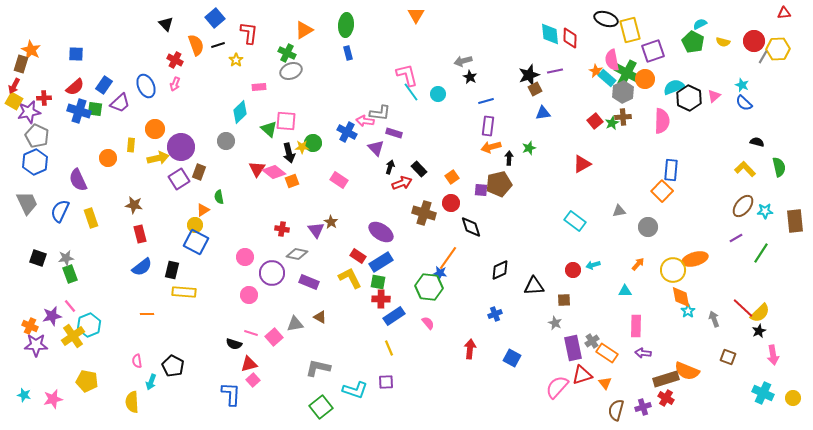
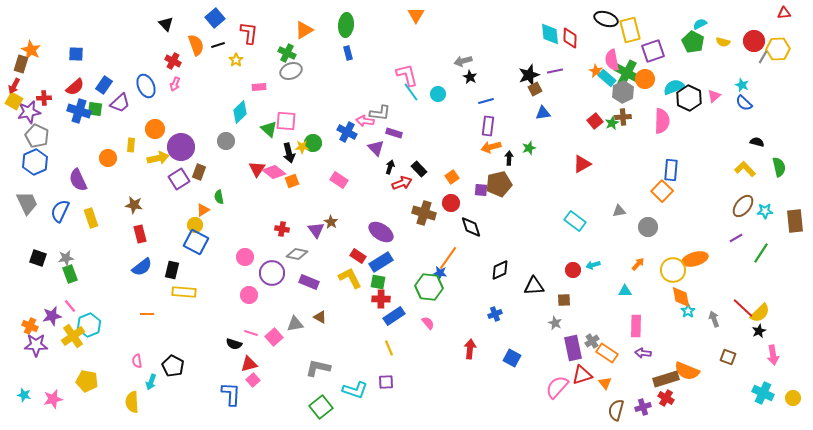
red cross at (175, 60): moved 2 px left, 1 px down
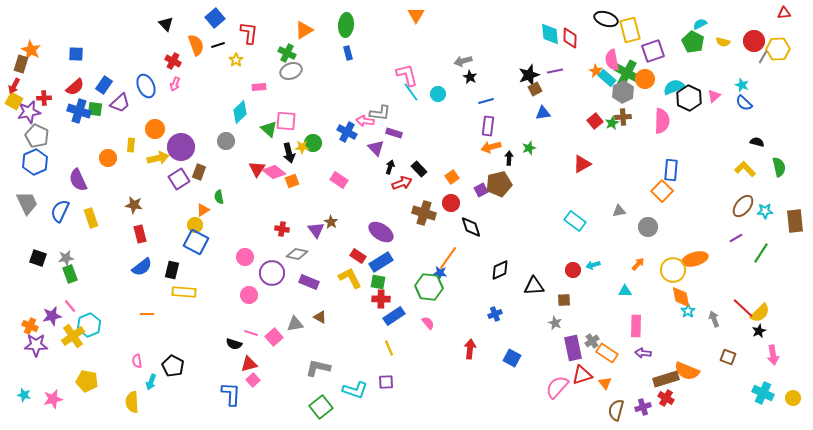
purple square at (481, 190): rotated 32 degrees counterclockwise
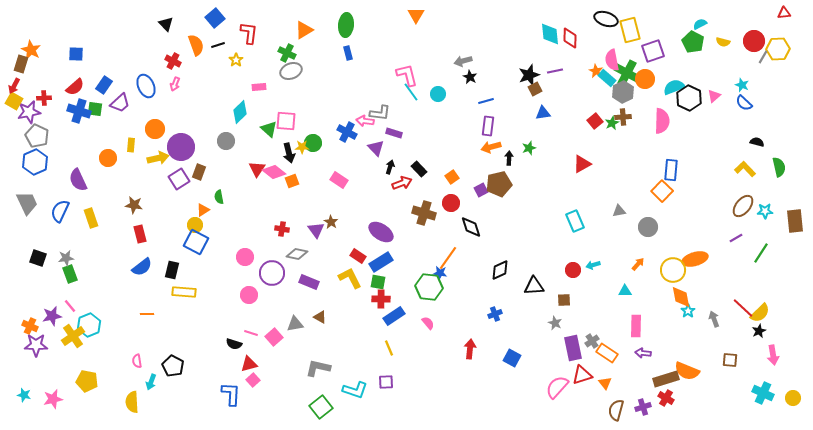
cyan rectangle at (575, 221): rotated 30 degrees clockwise
brown square at (728, 357): moved 2 px right, 3 px down; rotated 14 degrees counterclockwise
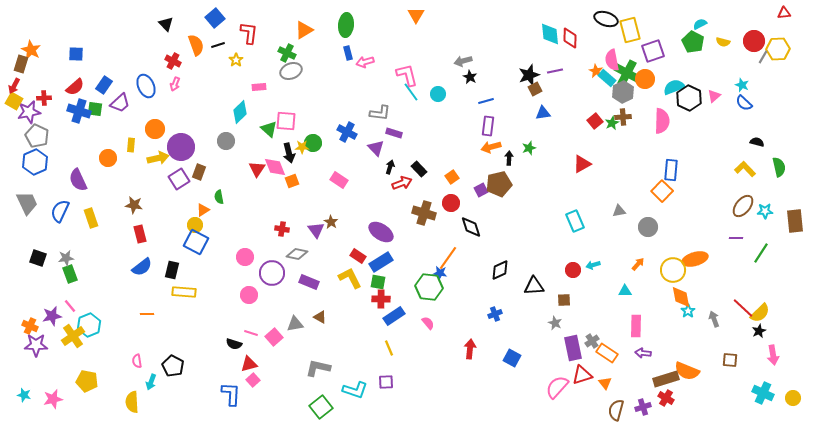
pink arrow at (365, 121): moved 59 px up; rotated 24 degrees counterclockwise
pink diamond at (274, 172): moved 1 px right, 5 px up; rotated 30 degrees clockwise
purple line at (736, 238): rotated 32 degrees clockwise
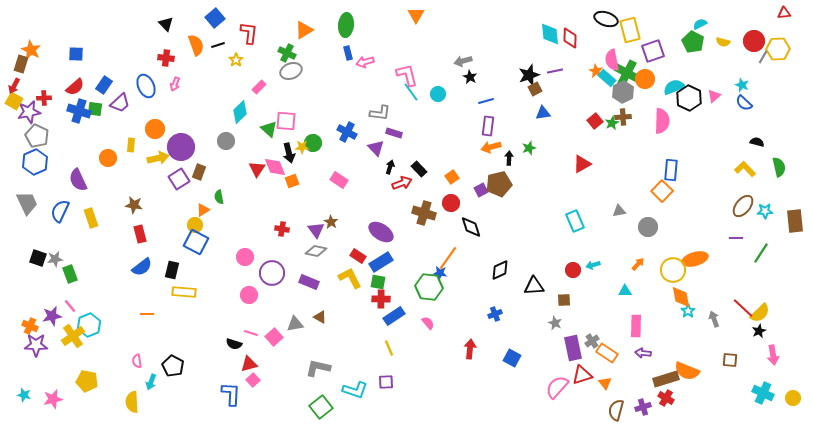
red cross at (173, 61): moved 7 px left, 3 px up; rotated 21 degrees counterclockwise
pink rectangle at (259, 87): rotated 40 degrees counterclockwise
gray diamond at (297, 254): moved 19 px right, 3 px up
gray star at (66, 258): moved 11 px left, 1 px down
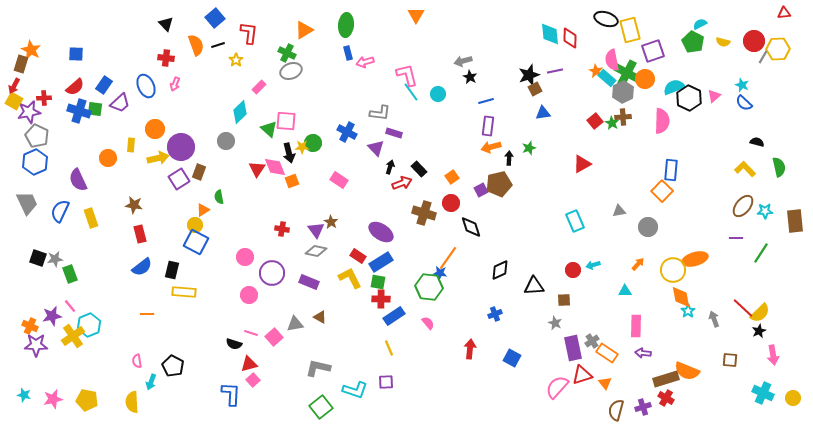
green star at (612, 123): rotated 16 degrees counterclockwise
yellow pentagon at (87, 381): moved 19 px down
